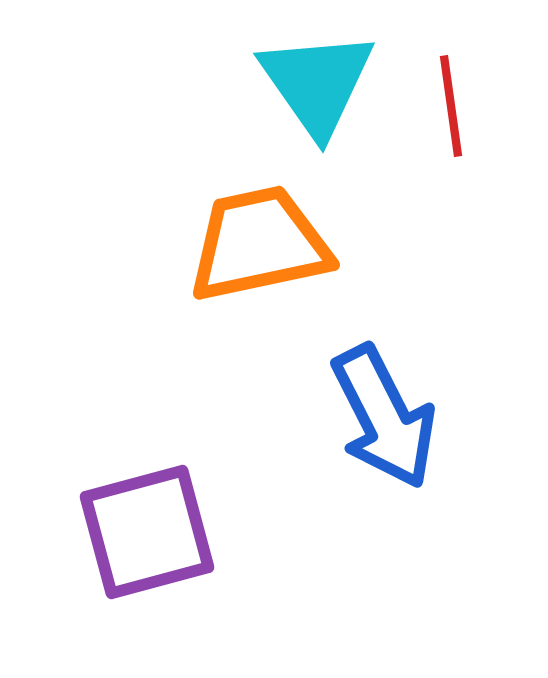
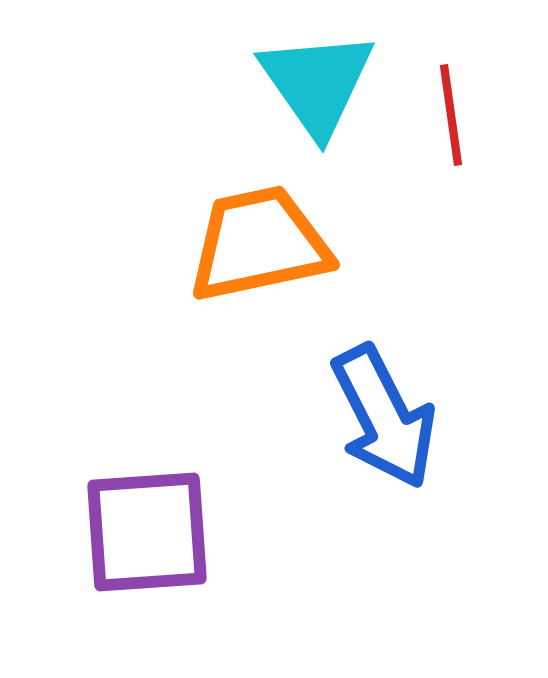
red line: moved 9 px down
purple square: rotated 11 degrees clockwise
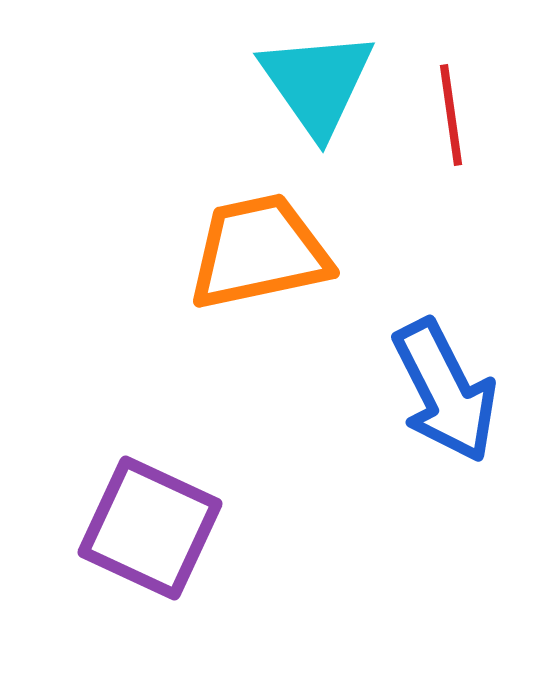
orange trapezoid: moved 8 px down
blue arrow: moved 61 px right, 26 px up
purple square: moved 3 px right, 4 px up; rotated 29 degrees clockwise
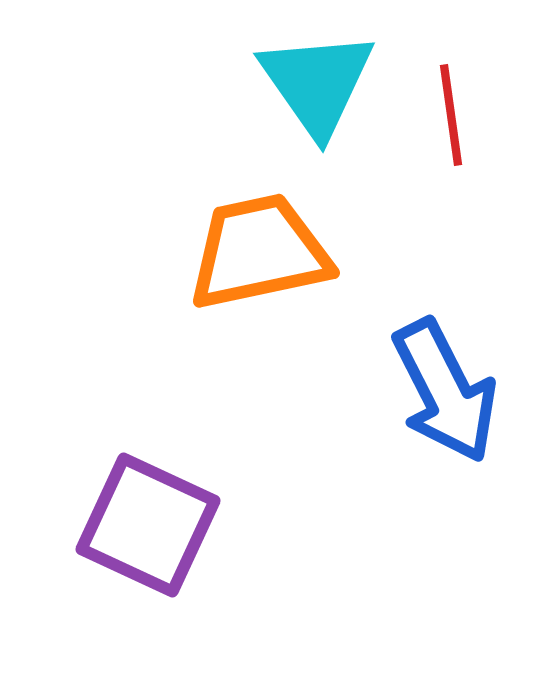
purple square: moved 2 px left, 3 px up
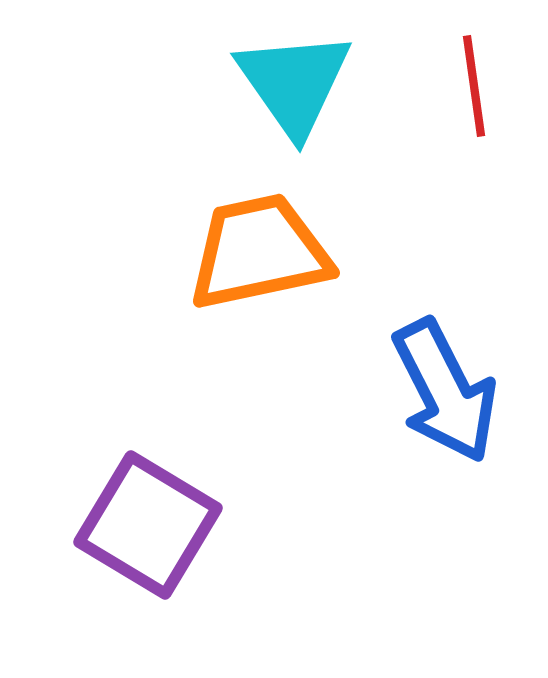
cyan triangle: moved 23 px left
red line: moved 23 px right, 29 px up
purple square: rotated 6 degrees clockwise
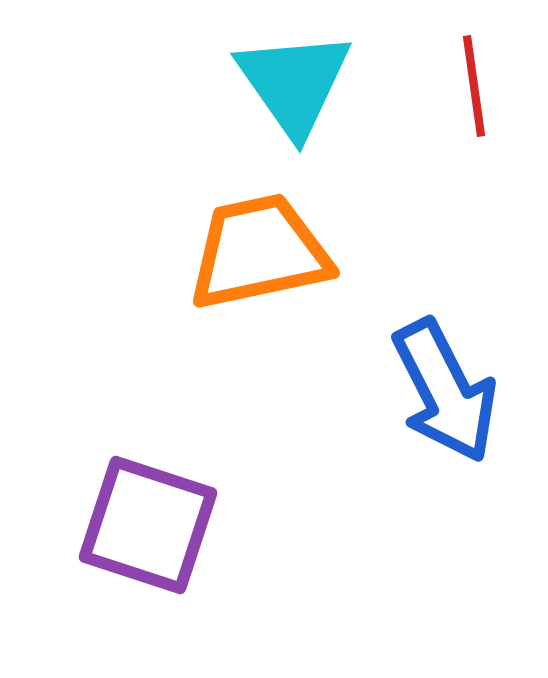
purple square: rotated 13 degrees counterclockwise
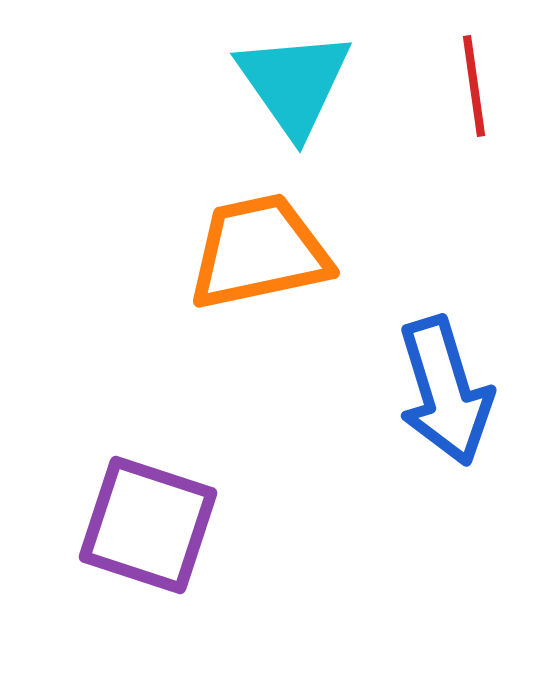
blue arrow: rotated 10 degrees clockwise
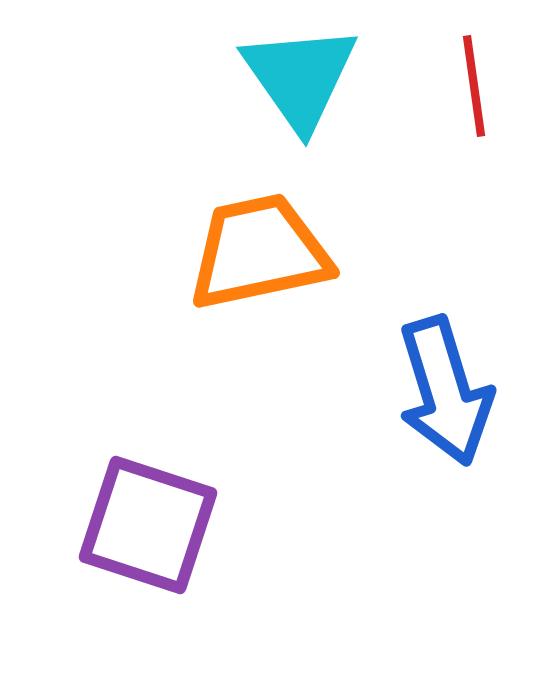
cyan triangle: moved 6 px right, 6 px up
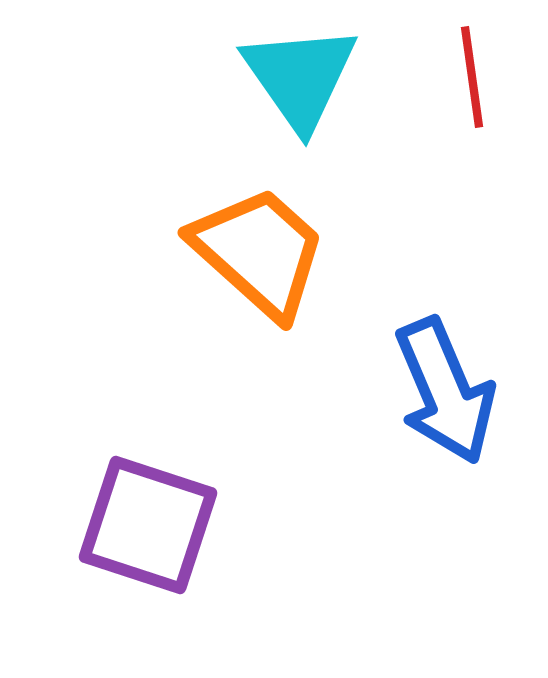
red line: moved 2 px left, 9 px up
orange trapezoid: rotated 54 degrees clockwise
blue arrow: rotated 6 degrees counterclockwise
